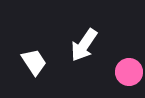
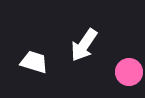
white trapezoid: rotated 40 degrees counterclockwise
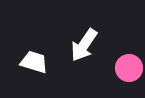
pink circle: moved 4 px up
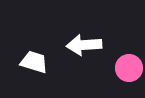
white arrow: rotated 52 degrees clockwise
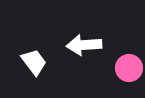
white trapezoid: rotated 36 degrees clockwise
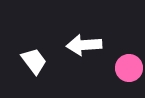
white trapezoid: moved 1 px up
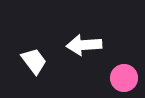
pink circle: moved 5 px left, 10 px down
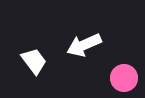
white arrow: rotated 20 degrees counterclockwise
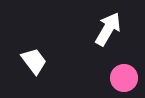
white arrow: moved 24 px right, 16 px up; rotated 144 degrees clockwise
